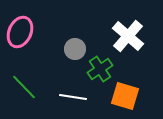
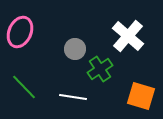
orange square: moved 16 px right
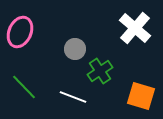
white cross: moved 7 px right, 8 px up
green cross: moved 2 px down
white line: rotated 12 degrees clockwise
